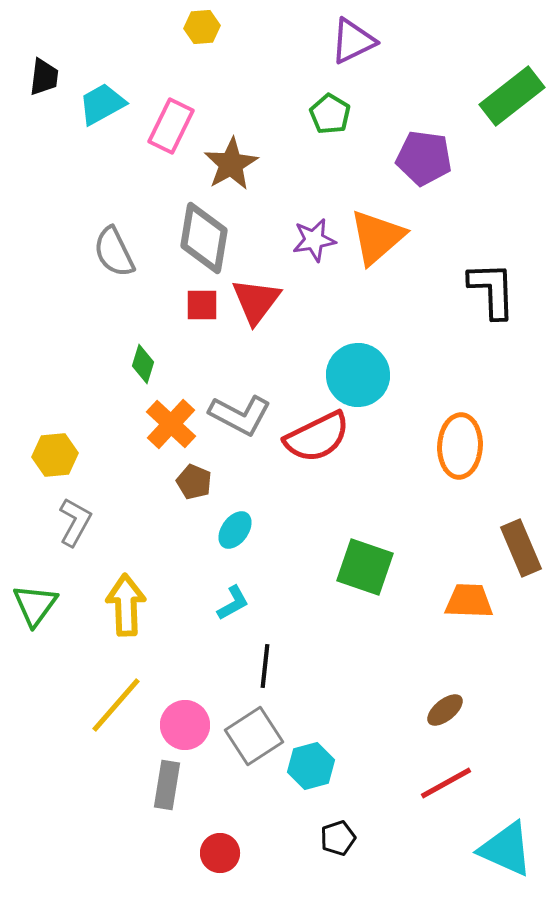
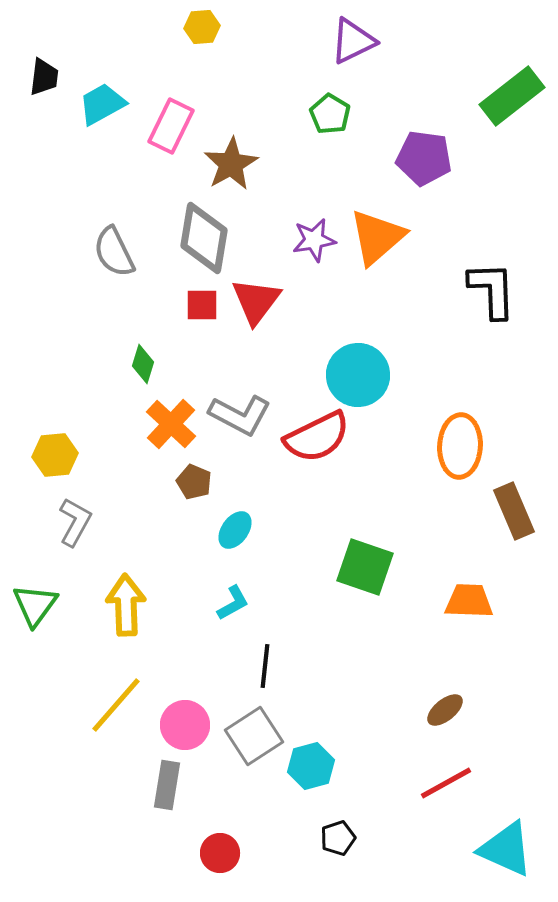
brown rectangle at (521, 548): moved 7 px left, 37 px up
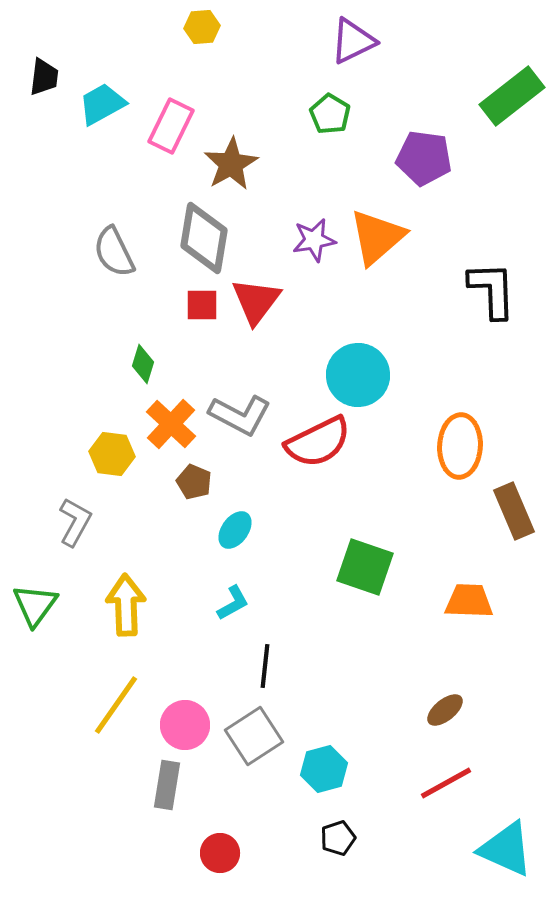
red semicircle at (317, 437): moved 1 px right, 5 px down
yellow hexagon at (55, 455): moved 57 px right, 1 px up; rotated 12 degrees clockwise
yellow line at (116, 705): rotated 6 degrees counterclockwise
cyan hexagon at (311, 766): moved 13 px right, 3 px down
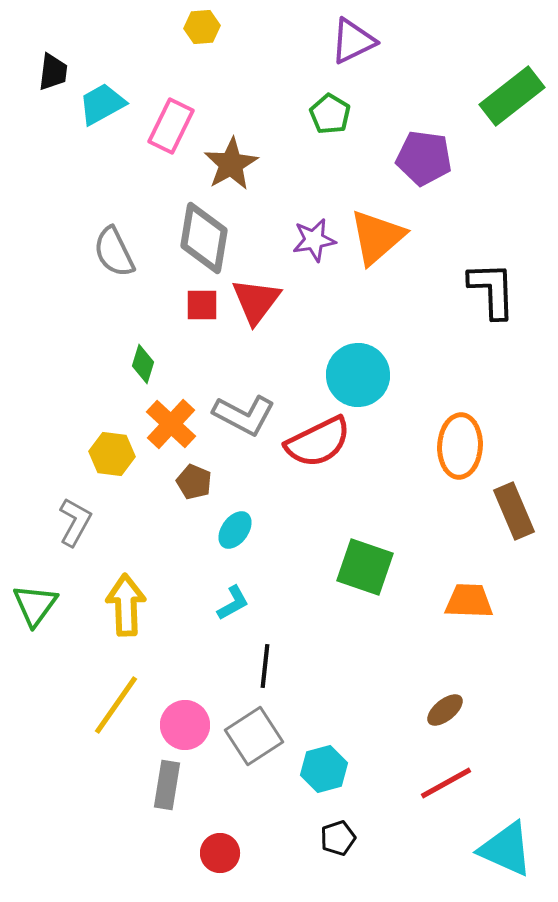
black trapezoid at (44, 77): moved 9 px right, 5 px up
gray L-shape at (240, 415): moved 4 px right
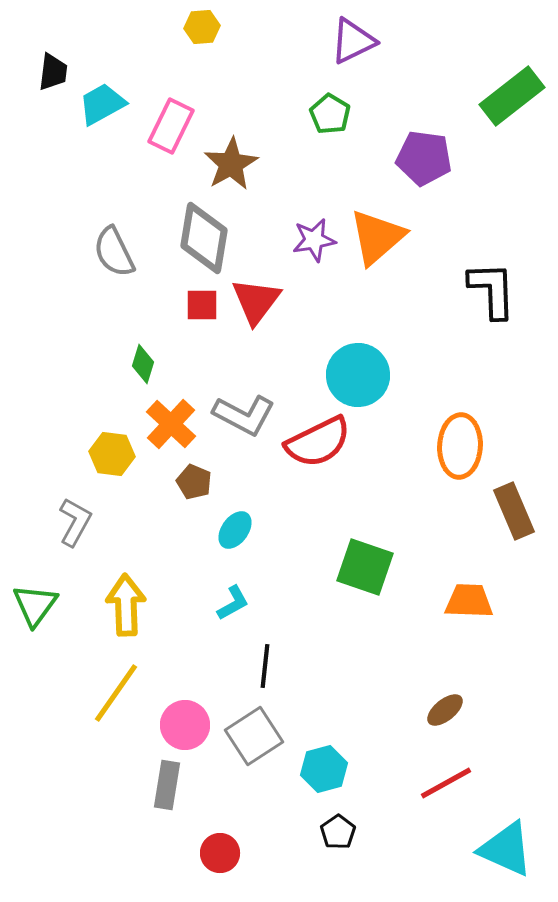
yellow line at (116, 705): moved 12 px up
black pentagon at (338, 838): moved 6 px up; rotated 16 degrees counterclockwise
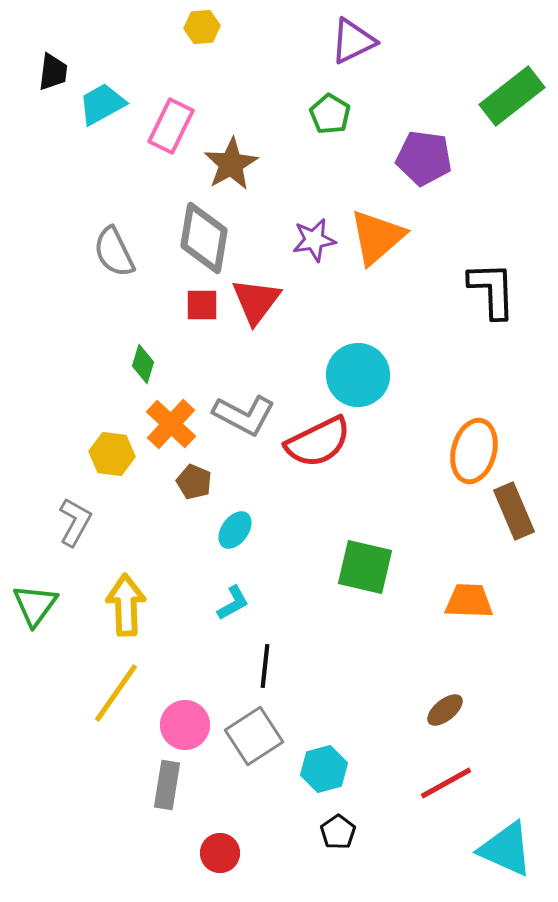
orange ellipse at (460, 446): moved 14 px right, 5 px down; rotated 12 degrees clockwise
green square at (365, 567): rotated 6 degrees counterclockwise
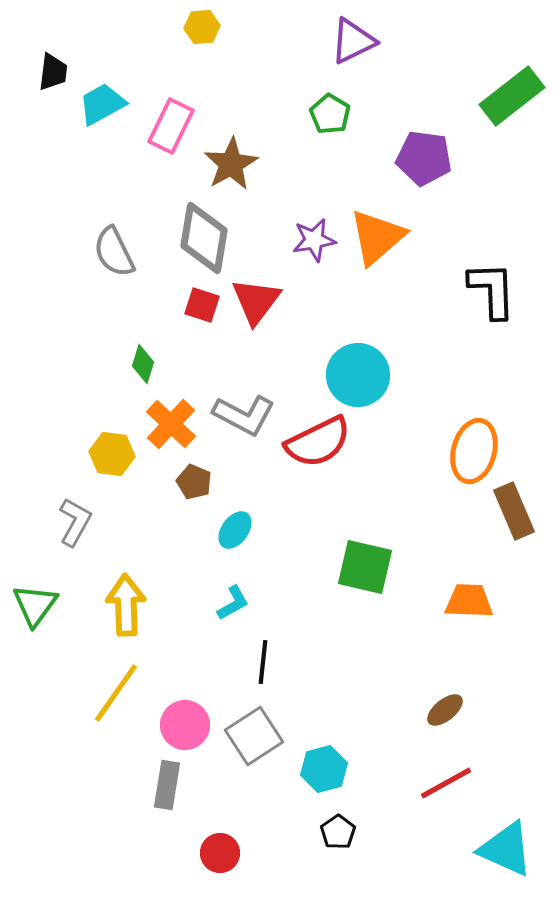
red square at (202, 305): rotated 18 degrees clockwise
black line at (265, 666): moved 2 px left, 4 px up
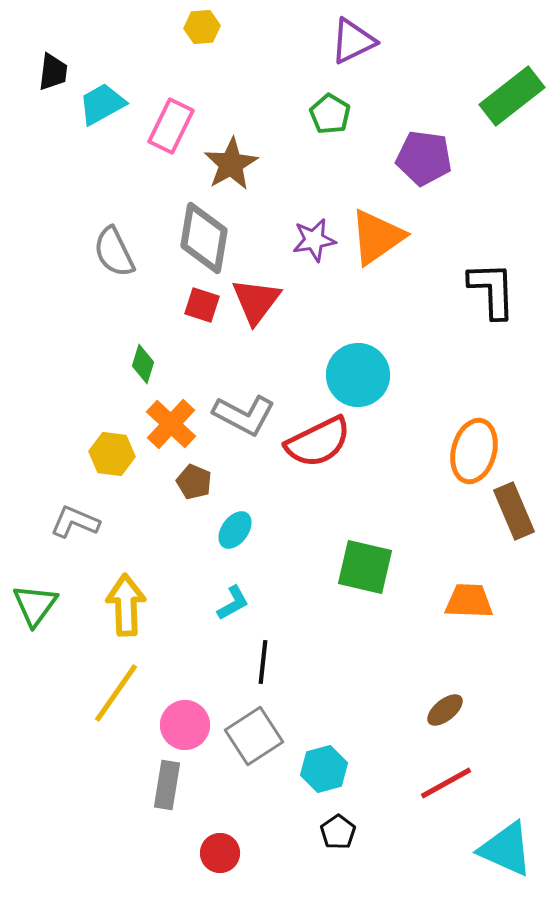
orange triangle at (377, 237): rotated 6 degrees clockwise
gray L-shape at (75, 522): rotated 96 degrees counterclockwise
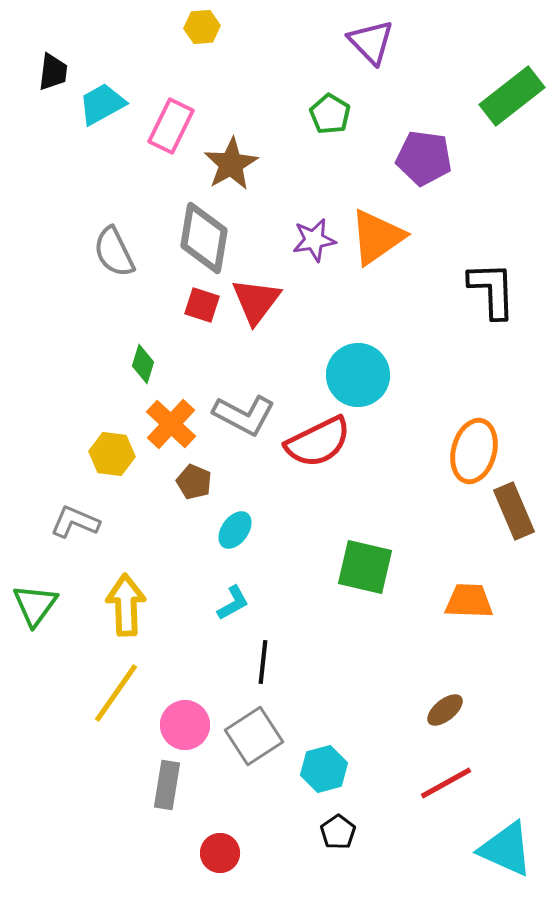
purple triangle at (353, 41): moved 18 px right, 1 px down; rotated 48 degrees counterclockwise
